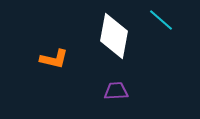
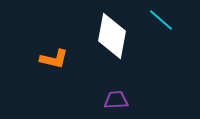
white diamond: moved 2 px left
purple trapezoid: moved 9 px down
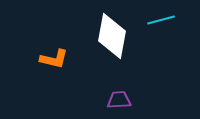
cyan line: rotated 56 degrees counterclockwise
purple trapezoid: moved 3 px right
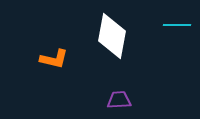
cyan line: moved 16 px right, 5 px down; rotated 16 degrees clockwise
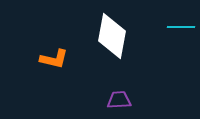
cyan line: moved 4 px right, 2 px down
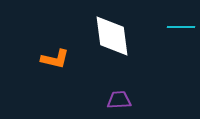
white diamond: rotated 18 degrees counterclockwise
orange L-shape: moved 1 px right
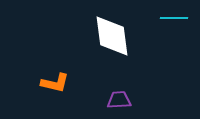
cyan line: moved 7 px left, 9 px up
orange L-shape: moved 24 px down
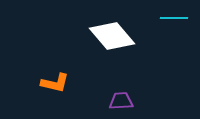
white diamond: rotated 33 degrees counterclockwise
purple trapezoid: moved 2 px right, 1 px down
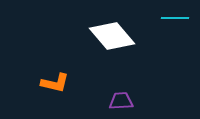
cyan line: moved 1 px right
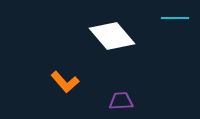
orange L-shape: moved 10 px right, 1 px up; rotated 36 degrees clockwise
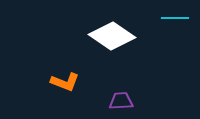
white diamond: rotated 15 degrees counterclockwise
orange L-shape: rotated 28 degrees counterclockwise
